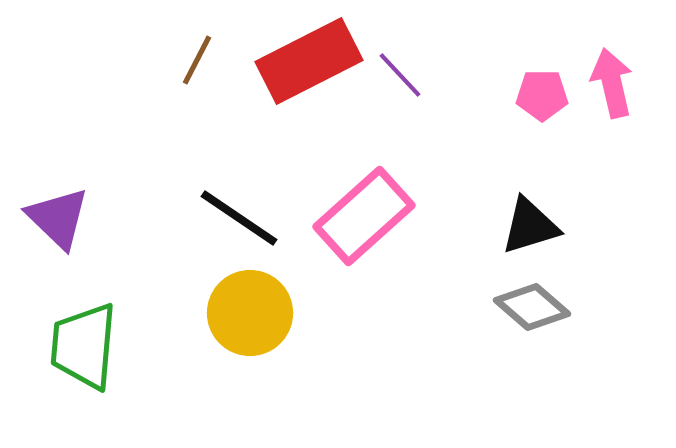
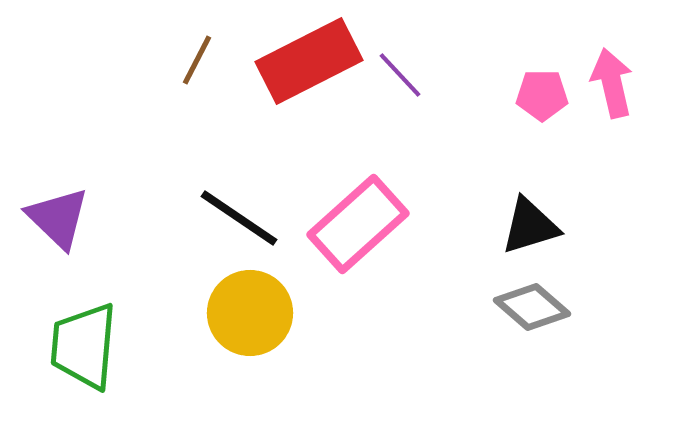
pink rectangle: moved 6 px left, 8 px down
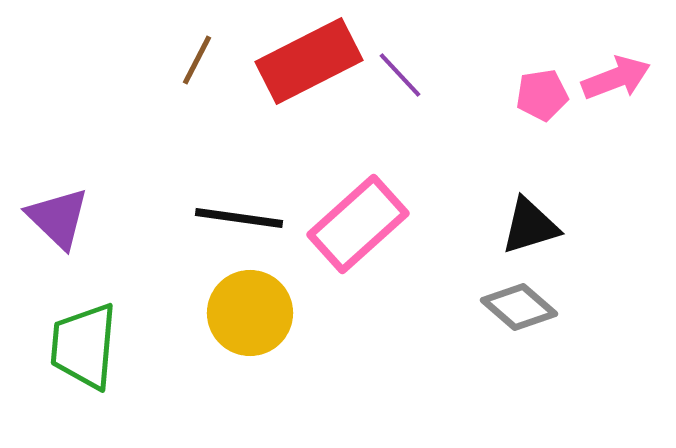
pink arrow: moved 4 px right, 5 px up; rotated 82 degrees clockwise
pink pentagon: rotated 9 degrees counterclockwise
black line: rotated 26 degrees counterclockwise
gray diamond: moved 13 px left
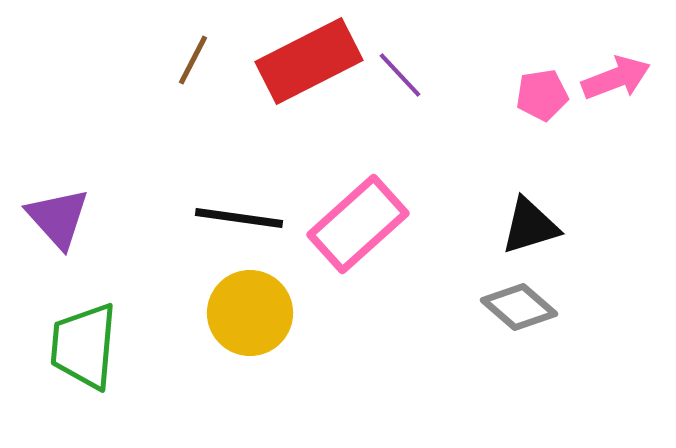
brown line: moved 4 px left
purple triangle: rotated 4 degrees clockwise
